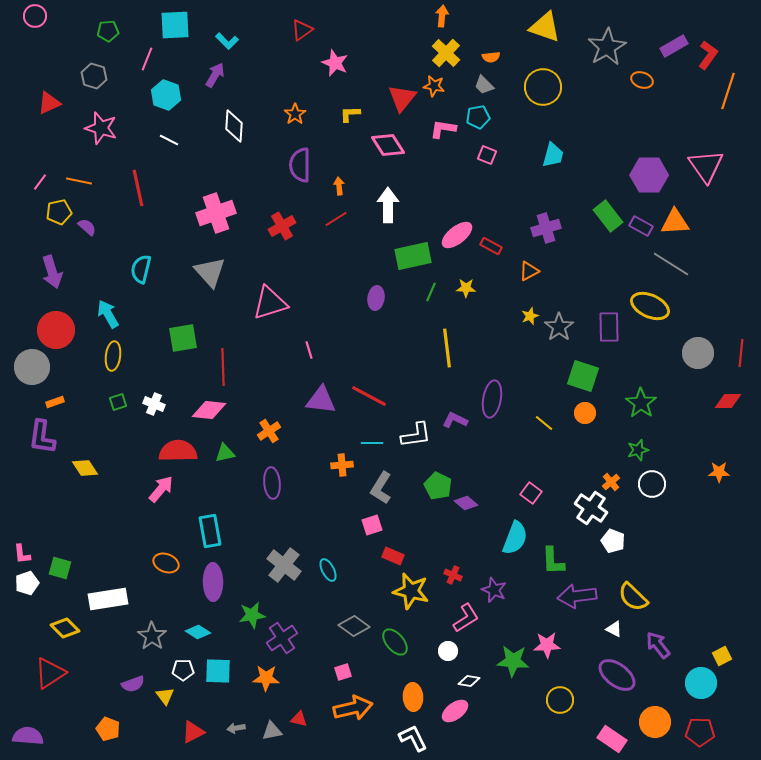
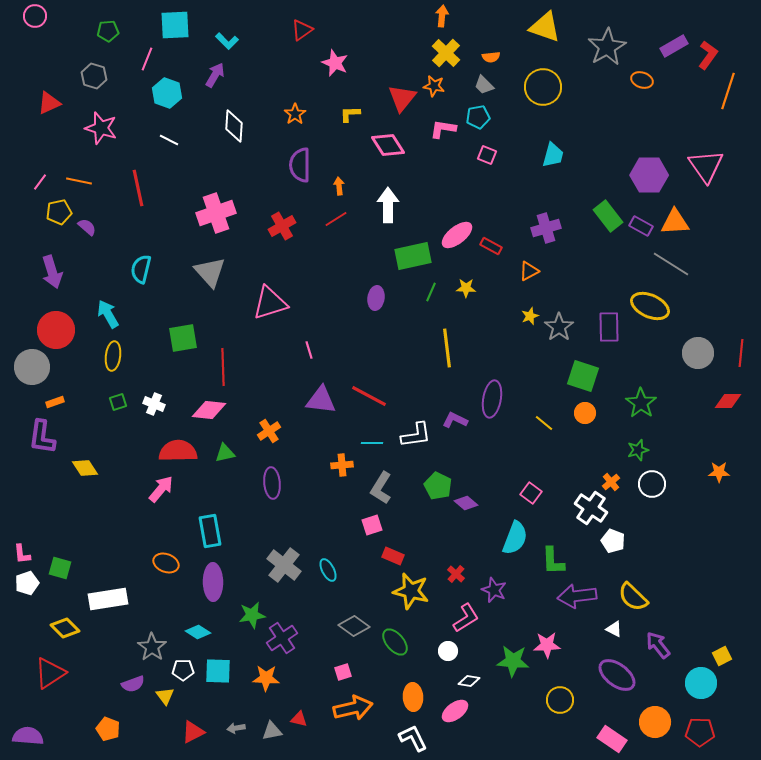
cyan hexagon at (166, 95): moved 1 px right, 2 px up
red cross at (453, 575): moved 3 px right, 1 px up; rotated 18 degrees clockwise
gray star at (152, 636): moved 11 px down
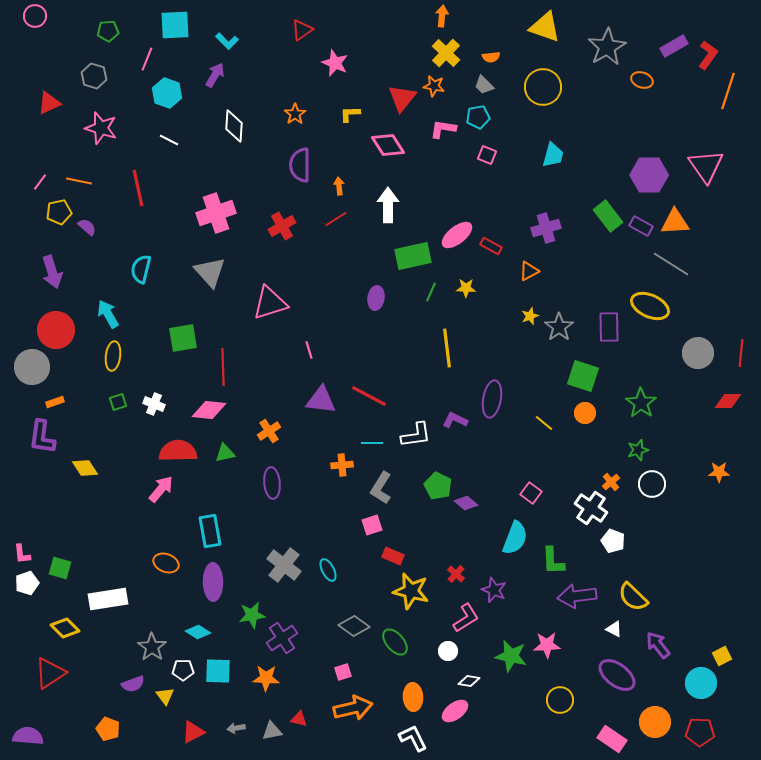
green star at (513, 661): moved 2 px left, 5 px up; rotated 8 degrees clockwise
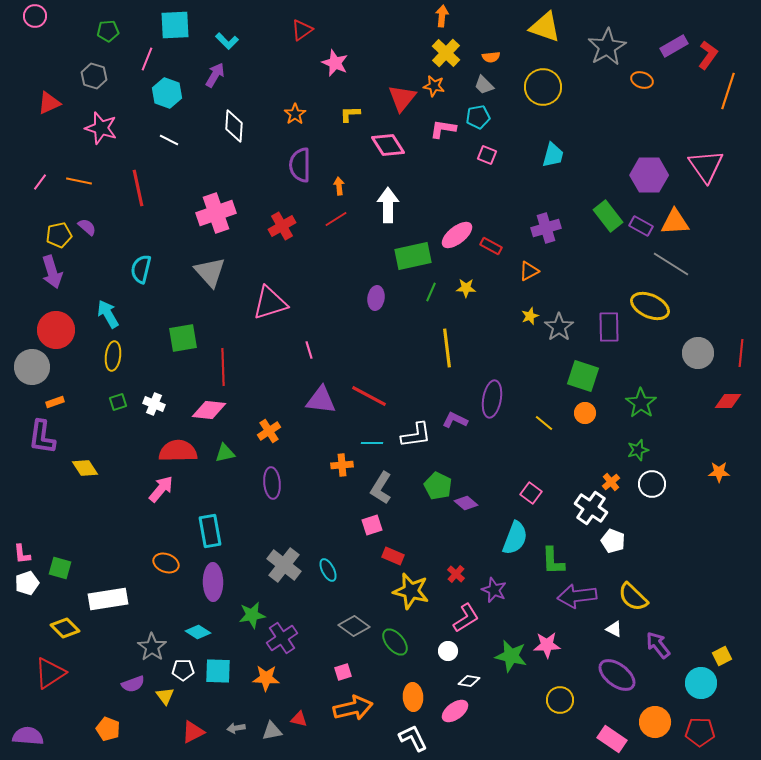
yellow pentagon at (59, 212): moved 23 px down
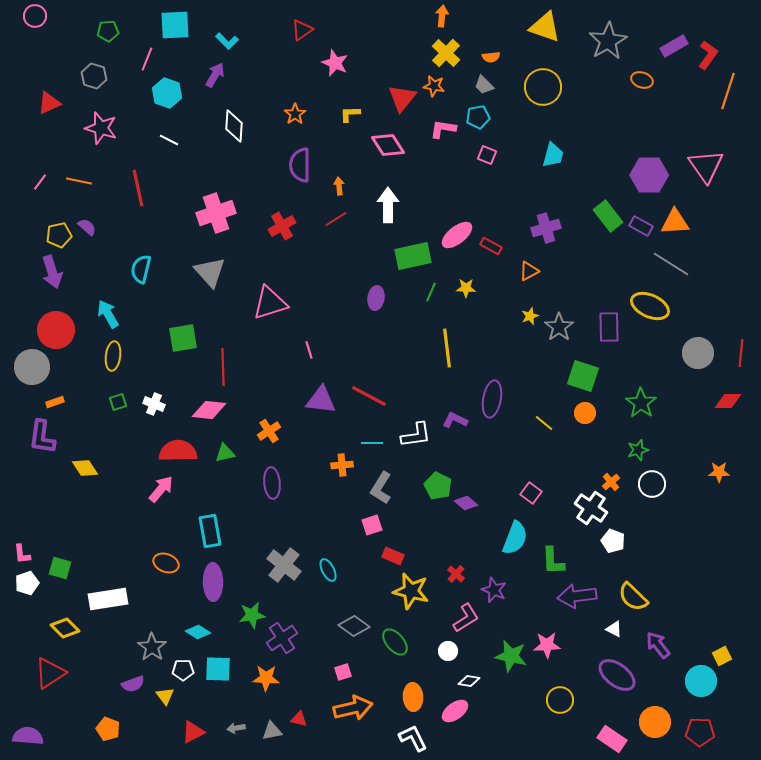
gray star at (607, 47): moved 1 px right, 6 px up
cyan square at (218, 671): moved 2 px up
cyan circle at (701, 683): moved 2 px up
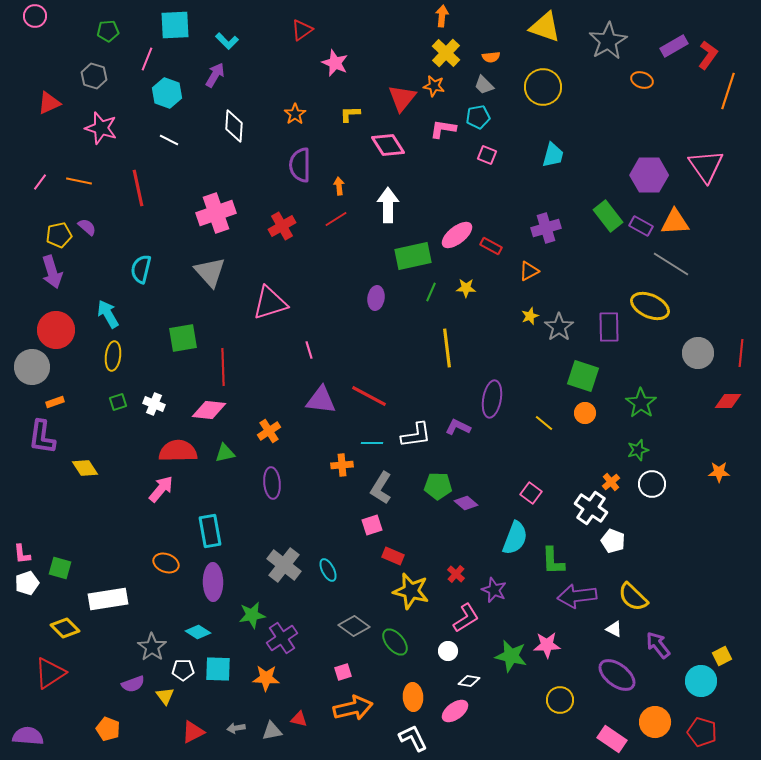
purple L-shape at (455, 420): moved 3 px right, 7 px down
green pentagon at (438, 486): rotated 24 degrees counterclockwise
red pentagon at (700, 732): moved 2 px right; rotated 16 degrees clockwise
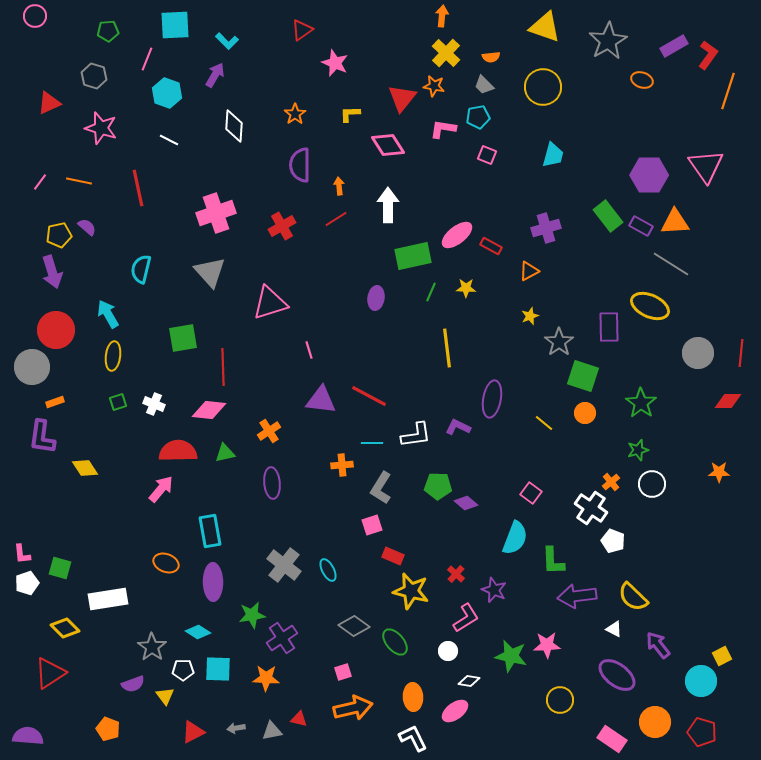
gray star at (559, 327): moved 15 px down
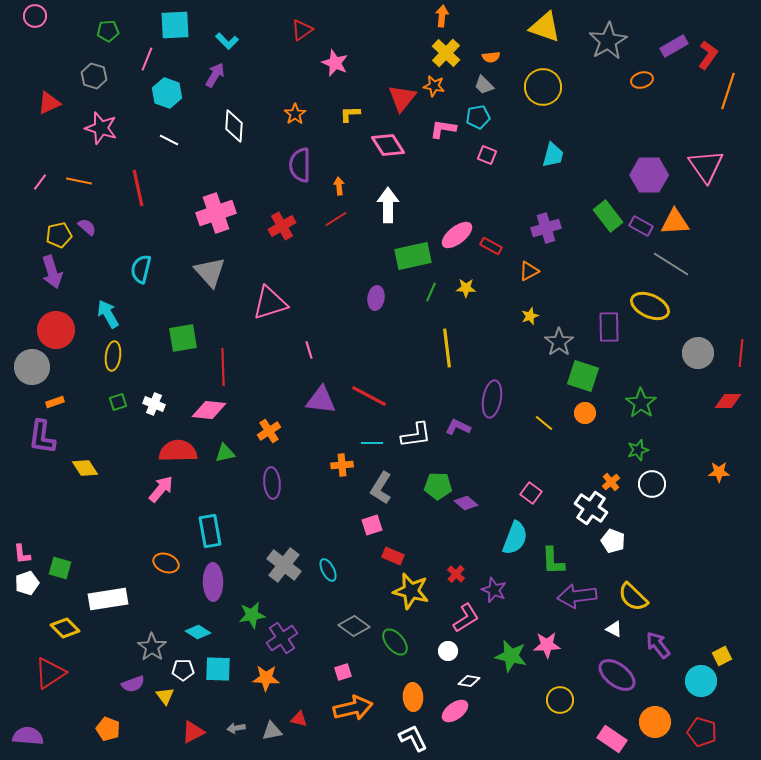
orange ellipse at (642, 80): rotated 35 degrees counterclockwise
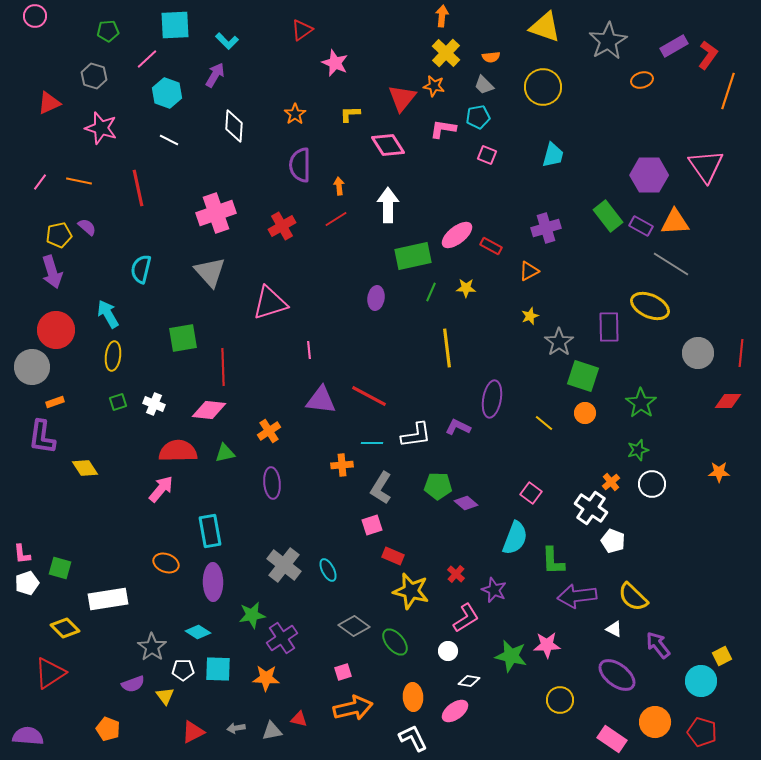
pink line at (147, 59): rotated 25 degrees clockwise
pink line at (309, 350): rotated 12 degrees clockwise
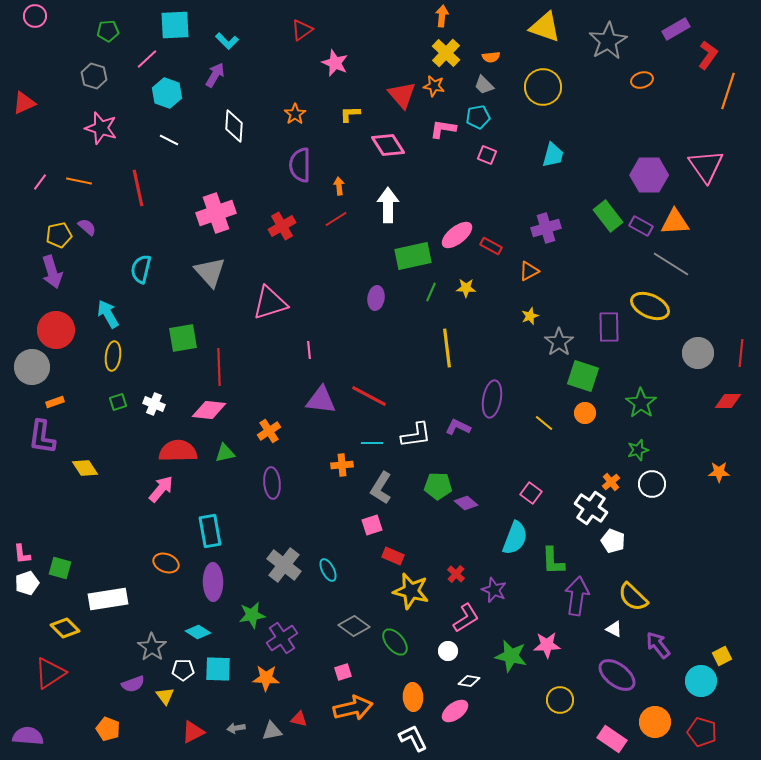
purple rectangle at (674, 46): moved 2 px right, 17 px up
red triangle at (402, 98): moved 3 px up; rotated 20 degrees counterclockwise
red triangle at (49, 103): moved 25 px left
red line at (223, 367): moved 4 px left
purple arrow at (577, 596): rotated 105 degrees clockwise
